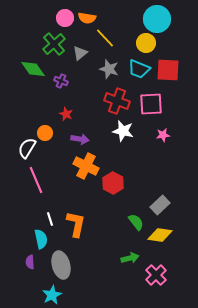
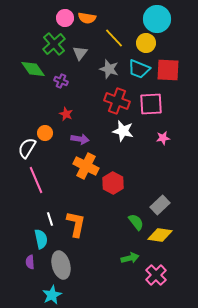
yellow line: moved 9 px right
gray triangle: rotated 14 degrees counterclockwise
pink star: moved 3 px down
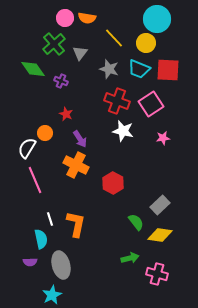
pink square: rotated 30 degrees counterclockwise
purple arrow: rotated 48 degrees clockwise
orange cross: moved 10 px left, 1 px up
pink line: moved 1 px left
purple semicircle: rotated 88 degrees counterclockwise
pink cross: moved 1 px right, 1 px up; rotated 30 degrees counterclockwise
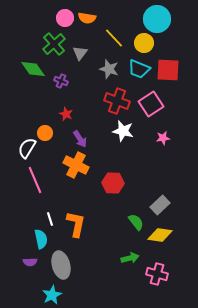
yellow circle: moved 2 px left
red hexagon: rotated 25 degrees counterclockwise
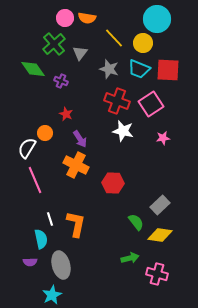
yellow circle: moved 1 px left
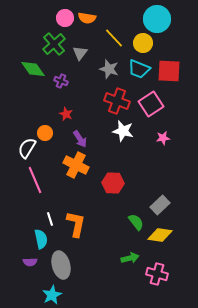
red square: moved 1 px right, 1 px down
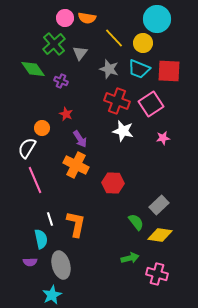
orange circle: moved 3 px left, 5 px up
gray rectangle: moved 1 px left
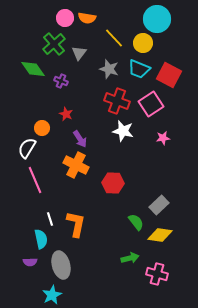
gray triangle: moved 1 px left
red square: moved 4 px down; rotated 25 degrees clockwise
